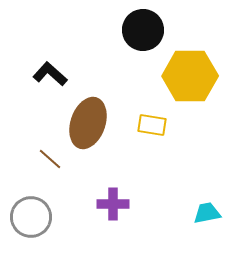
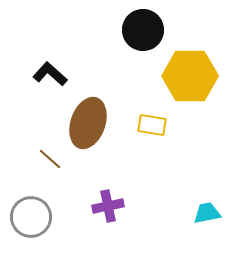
purple cross: moved 5 px left, 2 px down; rotated 12 degrees counterclockwise
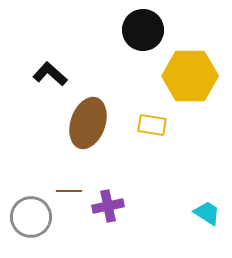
brown line: moved 19 px right, 32 px down; rotated 40 degrees counterclockwise
cyan trapezoid: rotated 44 degrees clockwise
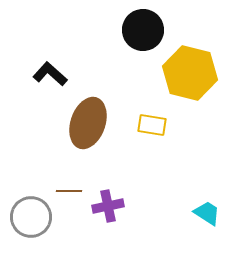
yellow hexagon: moved 3 px up; rotated 14 degrees clockwise
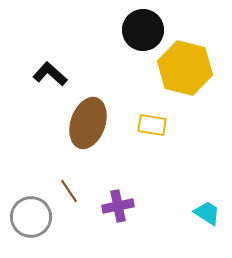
yellow hexagon: moved 5 px left, 5 px up
brown line: rotated 55 degrees clockwise
purple cross: moved 10 px right
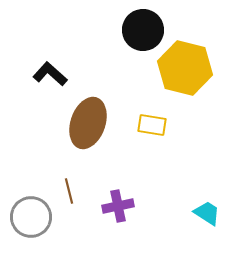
brown line: rotated 20 degrees clockwise
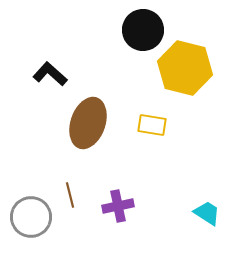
brown line: moved 1 px right, 4 px down
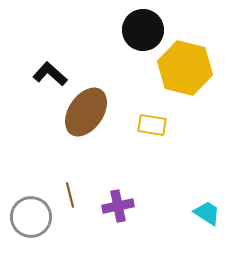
brown ellipse: moved 2 px left, 11 px up; rotated 15 degrees clockwise
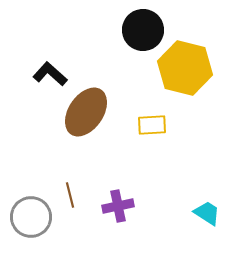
yellow rectangle: rotated 12 degrees counterclockwise
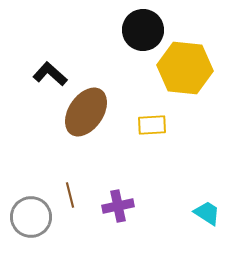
yellow hexagon: rotated 8 degrees counterclockwise
